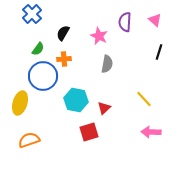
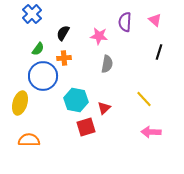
pink star: rotated 18 degrees counterclockwise
orange cross: moved 1 px up
red square: moved 3 px left, 5 px up
orange semicircle: rotated 20 degrees clockwise
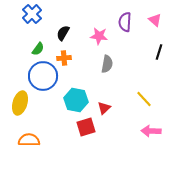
pink arrow: moved 1 px up
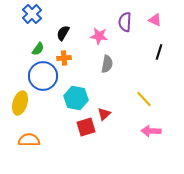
pink triangle: rotated 16 degrees counterclockwise
cyan hexagon: moved 2 px up
red triangle: moved 6 px down
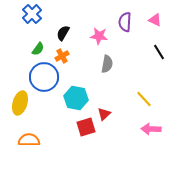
black line: rotated 49 degrees counterclockwise
orange cross: moved 2 px left, 2 px up; rotated 24 degrees counterclockwise
blue circle: moved 1 px right, 1 px down
pink arrow: moved 2 px up
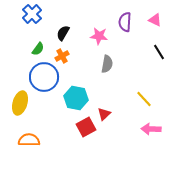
red square: rotated 12 degrees counterclockwise
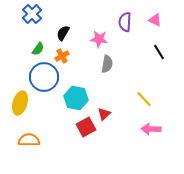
pink star: moved 3 px down
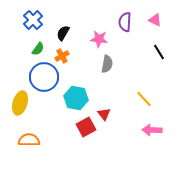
blue cross: moved 1 px right, 6 px down
red triangle: rotated 24 degrees counterclockwise
pink arrow: moved 1 px right, 1 px down
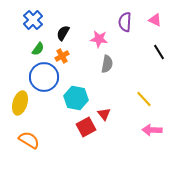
orange semicircle: rotated 30 degrees clockwise
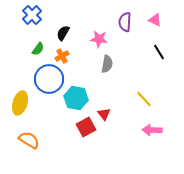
blue cross: moved 1 px left, 5 px up
blue circle: moved 5 px right, 2 px down
